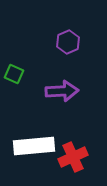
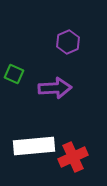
purple arrow: moved 7 px left, 3 px up
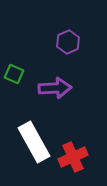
white rectangle: moved 4 px up; rotated 66 degrees clockwise
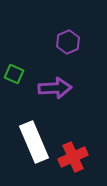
white rectangle: rotated 6 degrees clockwise
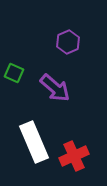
green square: moved 1 px up
purple arrow: rotated 44 degrees clockwise
red cross: moved 1 px right, 1 px up
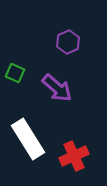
green square: moved 1 px right
purple arrow: moved 2 px right
white rectangle: moved 6 px left, 3 px up; rotated 9 degrees counterclockwise
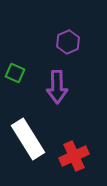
purple arrow: moved 1 px up; rotated 48 degrees clockwise
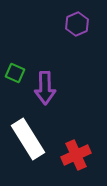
purple hexagon: moved 9 px right, 18 px up
purple arrow: moved 12 px left, 1 px down
red cross: moved 2 px right, 1 px up
